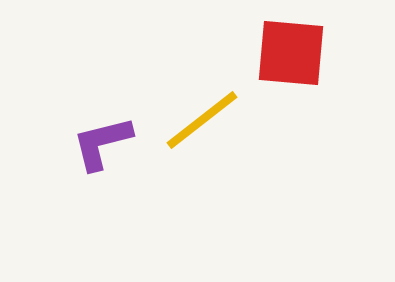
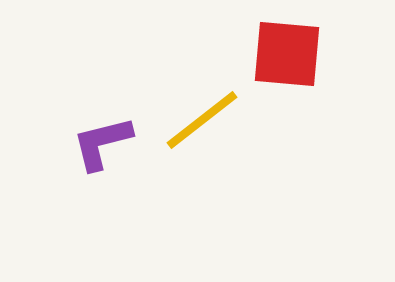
red square: moved 4 px left, 1 px down
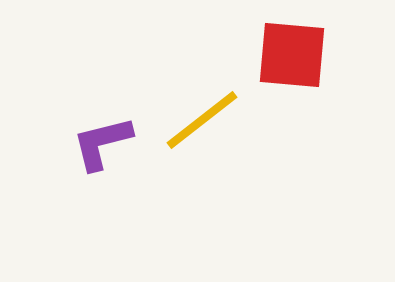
red square: moved 5 px right, 1 px down
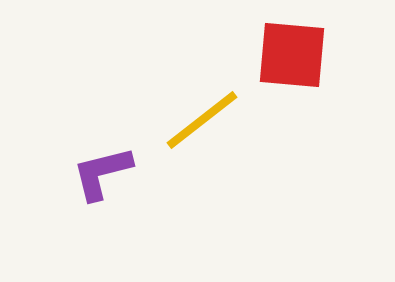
purple L-shape: moved 30 px down
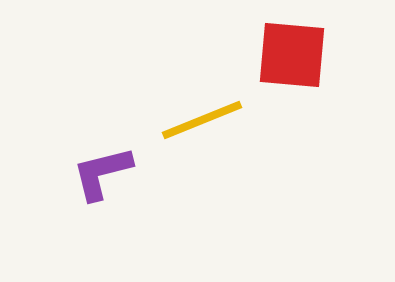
yellow line: rotated 16 degrees clockwise
